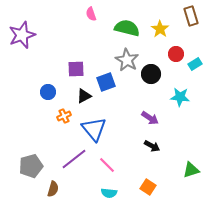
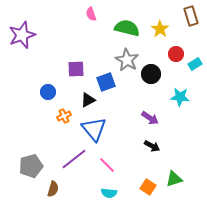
black triangle: moved 4 px right, 4 px down
green triangle: moved 17 px left, 9 px down
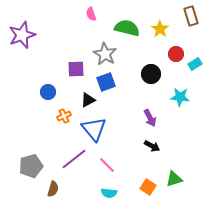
gray star: moved 22 px left, 6 px up
purple arrow: rotated 30 degrees clockwise
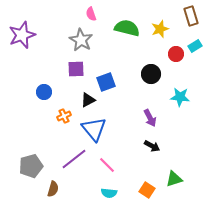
yellow star: rotated 18 degrees clockwise
gray star: moved 24 px left, 14 px up
cyan rectangle: moved 18 px up
blue circle: moved 4 px left
orange square: moved 1 px left, 3 px down
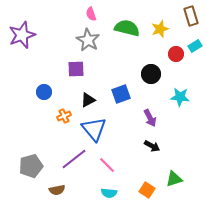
gray star: moved 7 px right
blue square: moved 15 px right, 12 px down
brown semicircle: moved 4 px right, 1 px down; rotated 63 degrees clockwise
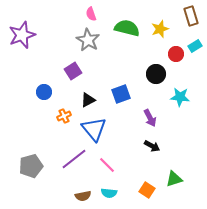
purple square: moved 3 px left, 2 px down; rotated 30 degrees counterclockwise
black circle: moved 5 px right
brown semicircle: moved 26 px right, 6 px down
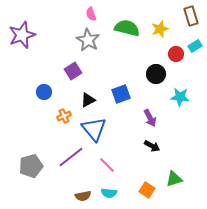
purple line: moved 3 px left, 2 px up
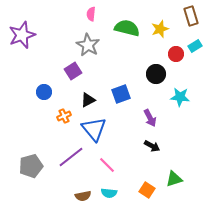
pink semicircle: rotated 24 degrees clockwise
gray star: moved 5 px down
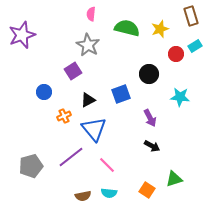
black circle: moved 7 px left
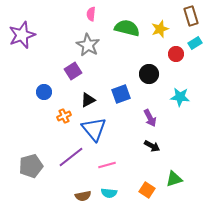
cyan rectangle: moved 3 px up
pink line: rotated 60 degrees counterclockwise
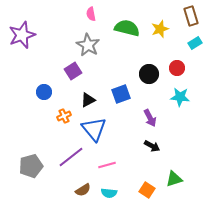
pink semicircle: rotated 16 degrees counterclockwise
red circle: moved 1 px right, 14 px down
brown semicircle: moved 6 px up; rotated 21 degrees counterclockwise
